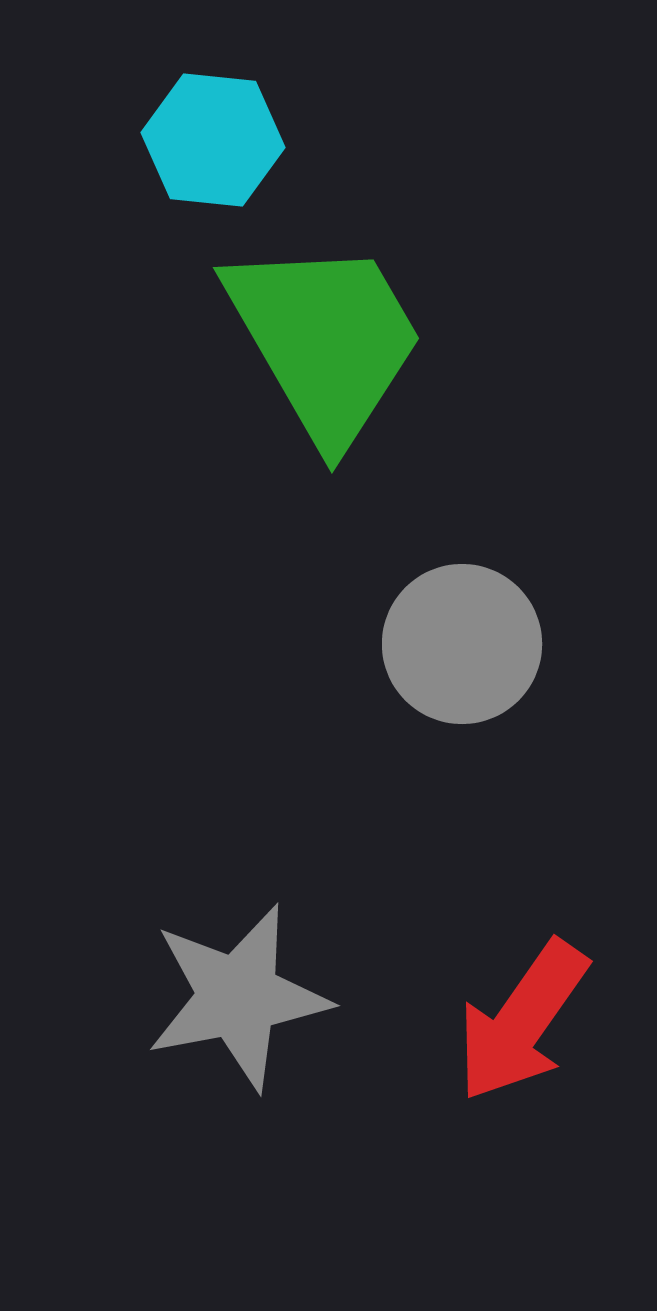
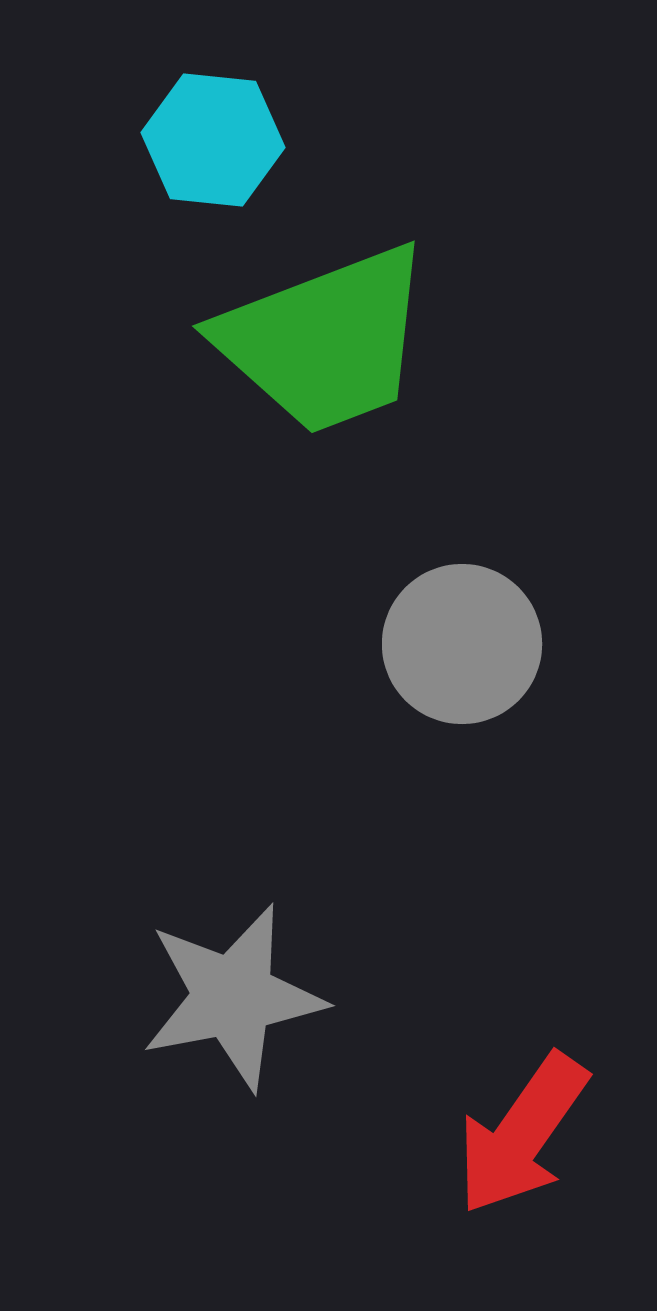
green trapezoid: rotated 99 degrees clockwise
gray star: moved 5 px left
red arrow: moved 113 px down
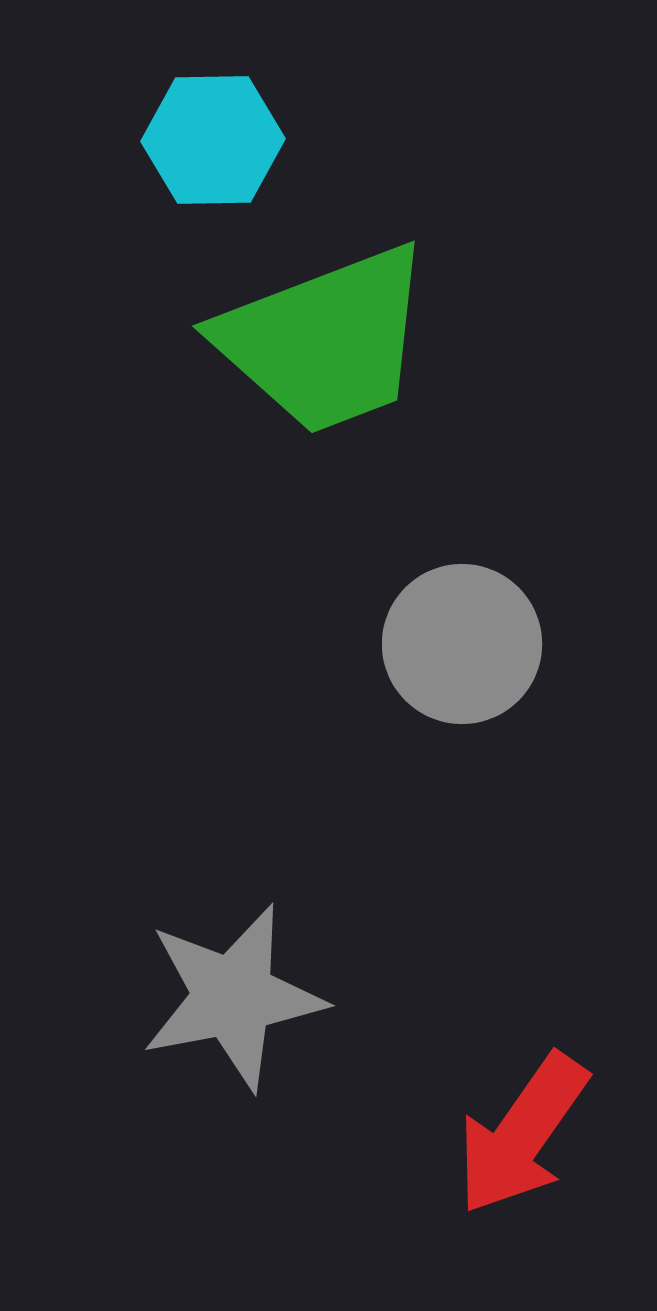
cyan hexagon: rotated 7 degrees counterclockwise
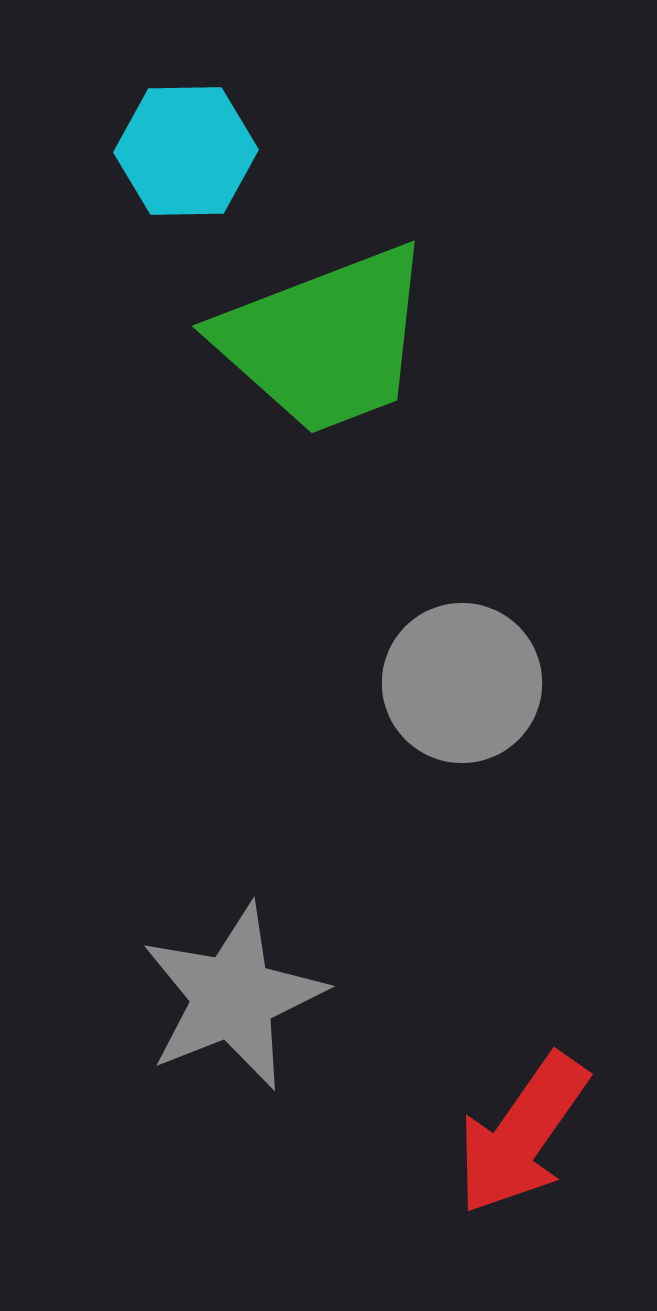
cyan hexagon: moved 27 px left, 11 px down
gray circle: moved 39 px down
gray star: rotated 11 degrees counterclockwise
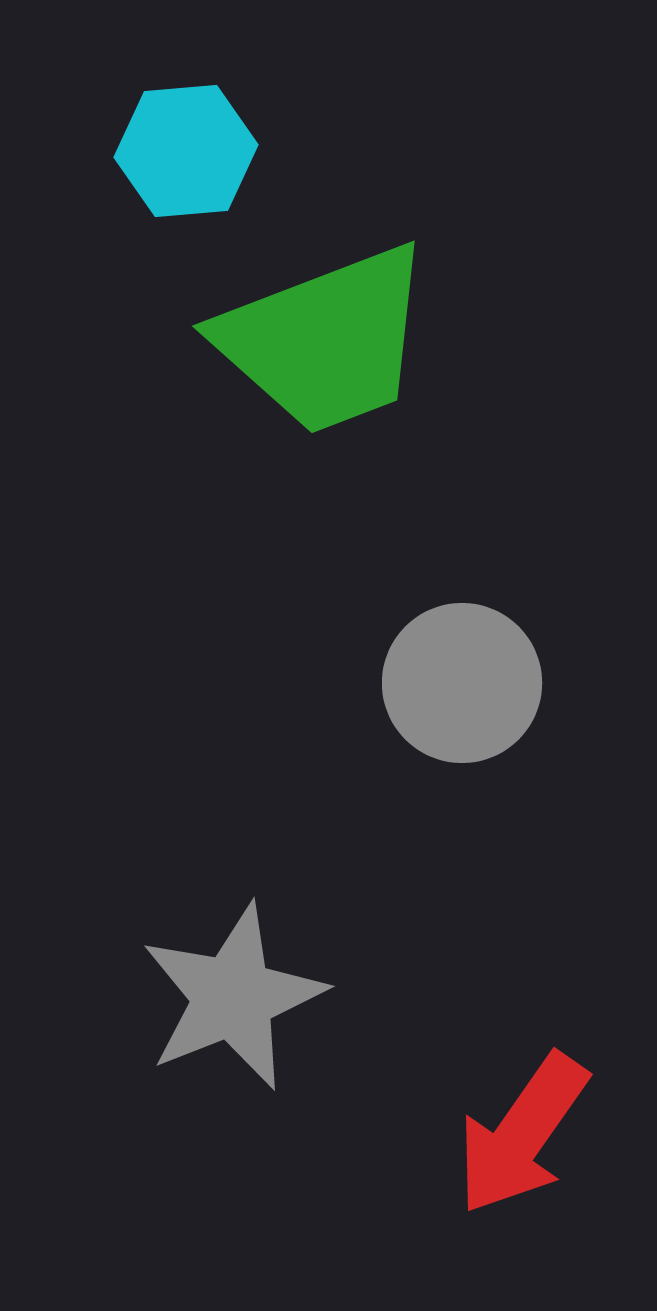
cyan hexagon: rotated 4 degrees counterclockwise
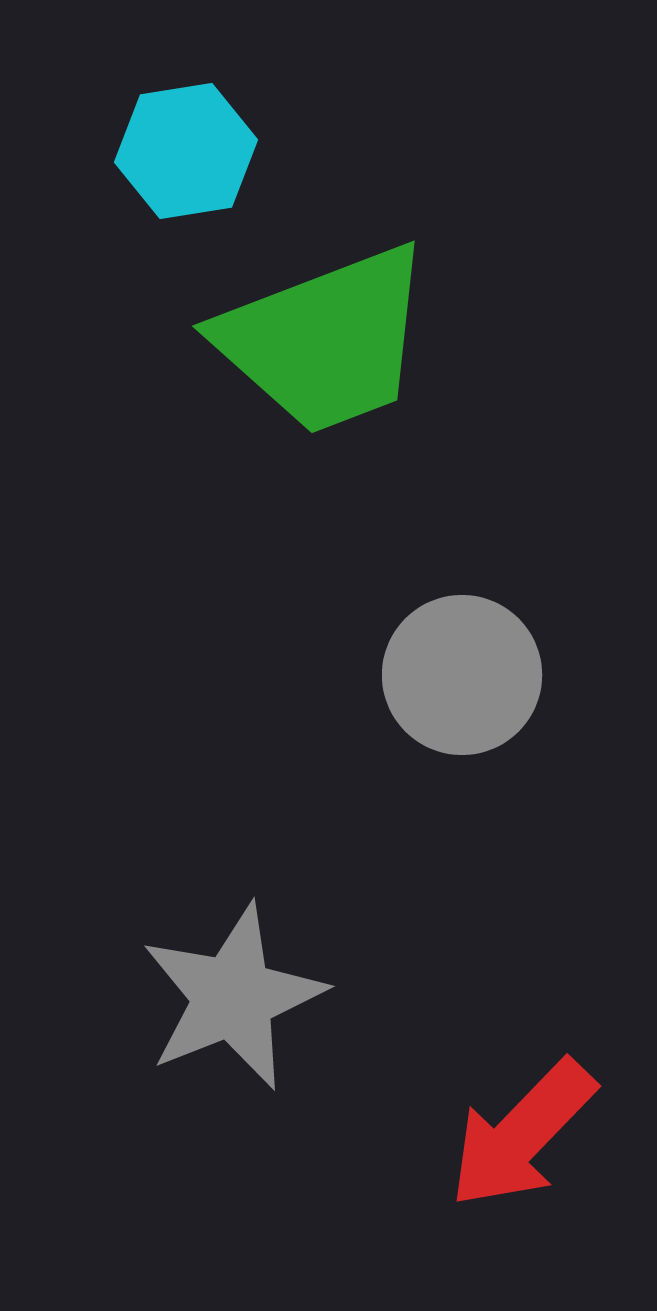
cyan hexagon: rotated 4 degrees counterclockwise
gray circle: moved 8 px up
red arrow: rotated 9 degrees clockwise
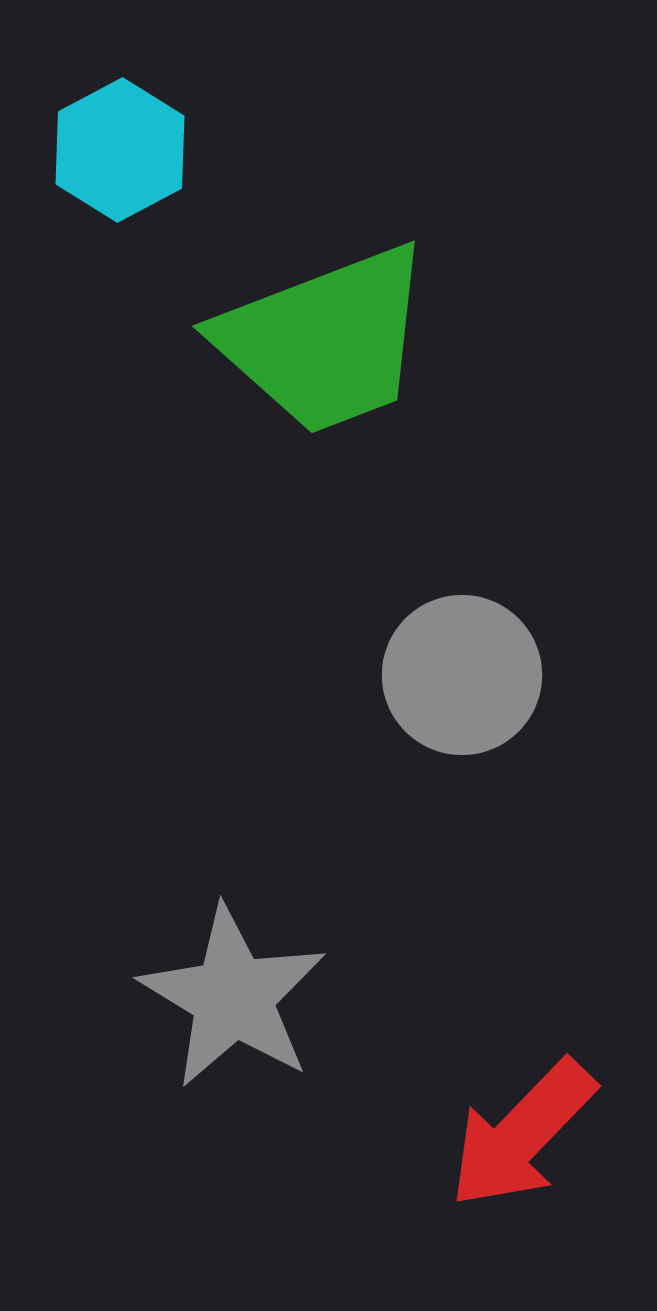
cyan hexagon: moved 66 px left, 1 px up; rotated 19 degrees counterclockwise
gray star: rotated 19 degrees counterclockwise
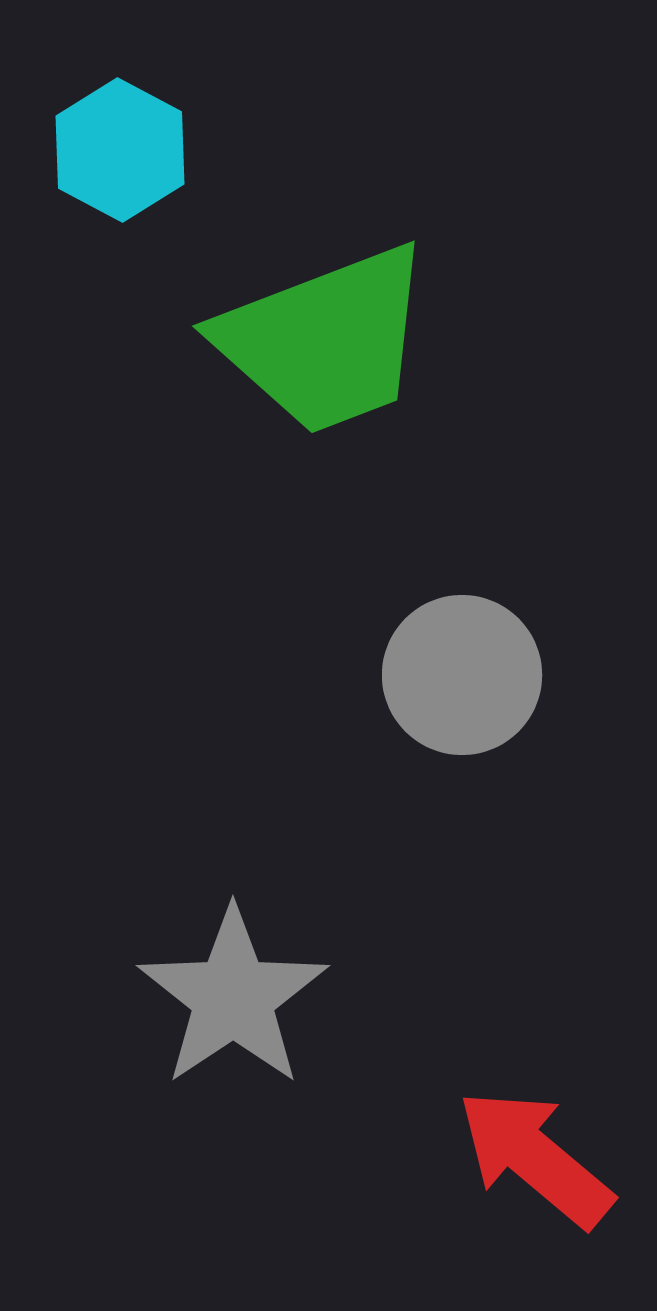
cyan hexagon: rotated 4 degrees counterclockwise
gray star: rotated 7 degrees clockwise
red arrow: moved 13 px right, 24 px down; rotated 86 degrees clockwise
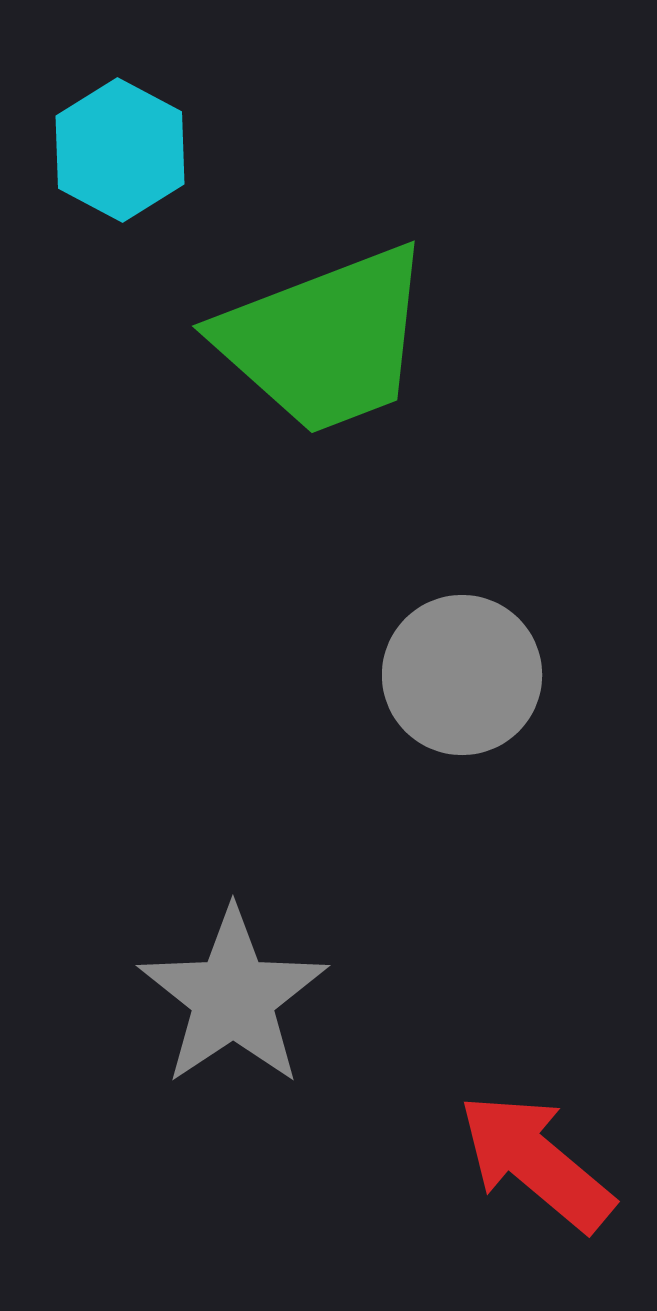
red arrow: moved 1 px right, 4 px down
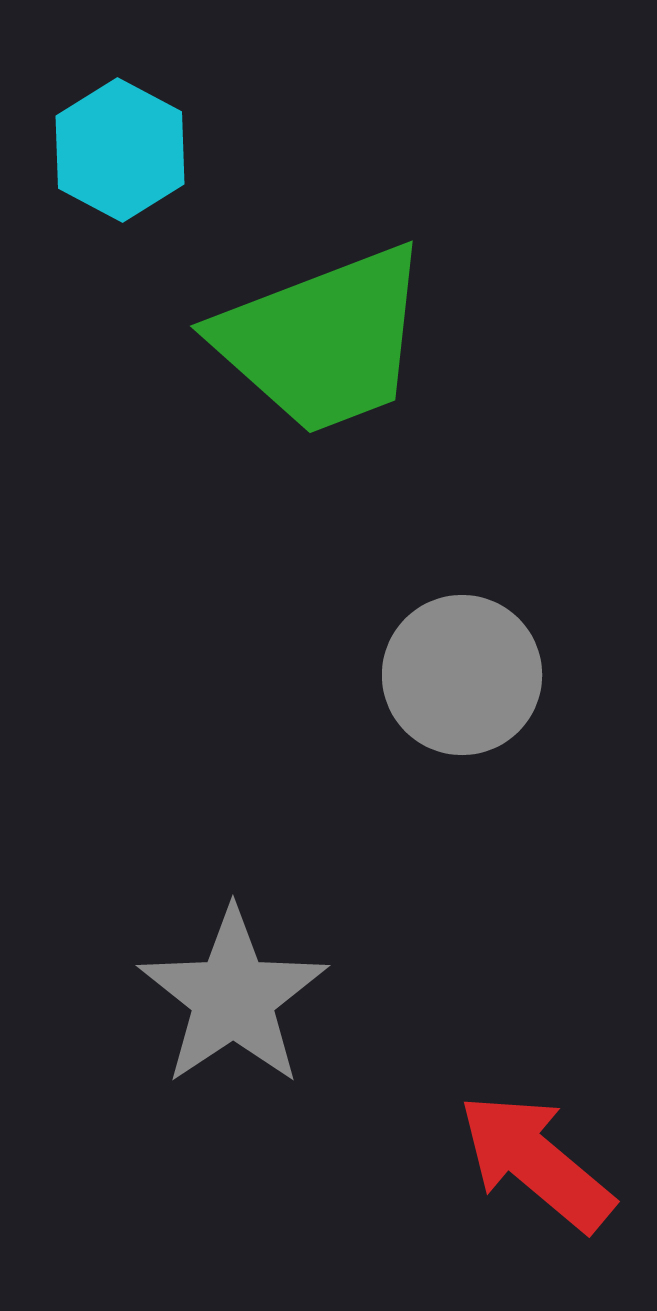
green trapezoid: moved 2 px left
